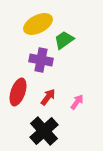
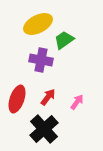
red ellipse: moved 1 px left, 7 px down
black cross: moved 2 px up
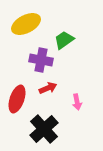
yellow ellipse: moved 12 px left
red arrow: moved 9 px up; rotated 30 degrees clockwise
pink arrow: rotated 133 degrees clockwise
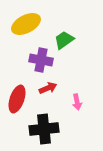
black cross: rotated 36 degrees clockwise
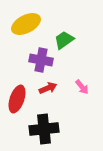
pink arrow: moved 5 px right, 15 px up; rotated 28 degrees counterclockwise
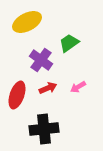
yellow ellipse: moved 1 px right, 2 px up
green trapezoid: moved 5 px right, 3 px down
purple cross: rotated 25 degrees clockwise
pink arrow: moved 4 px left; rotated 98 degrees clockwise
red ellipse: moved 4 px up
